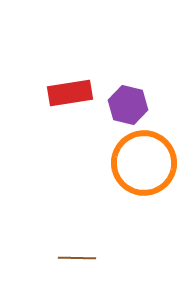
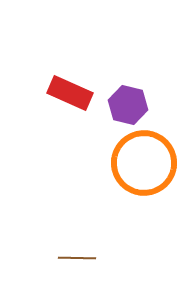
red rectangle: rotated 33 degrees clockwise
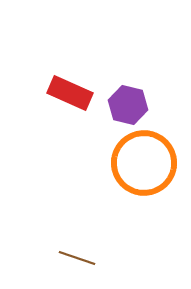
brown line: rotated 18 degrees clockwise
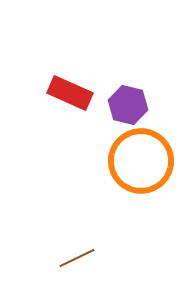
orange circle: moved 3 px left, 2 px up
brown line: rotated 45 degrees counterclockwise
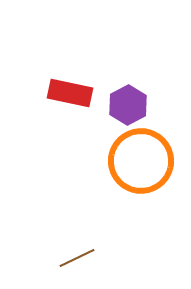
red rectangle: rotated 12 degrees counterclockwise
purple hexagon: rotated 18 degrees clockwise
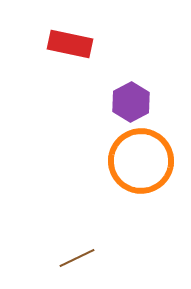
red rectangle: moved 49 px up
purple hexagon: moved 3 px right, 3 px up
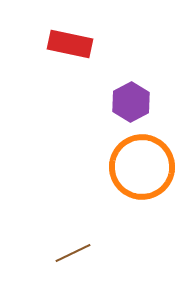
orange circle: moved 1 px right, 6 px down
brown line: moved 4 px left, 5 px up
